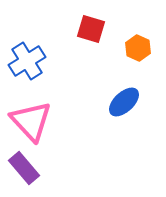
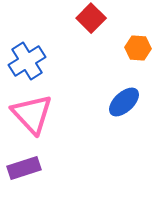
red square: moved 11 px up; rotated 28 degrees clockwise
orange hexagon: rotated 20 degrees counterclockwise
pink triangle: moved 1 px right, 7 px up
purple rectangle: rotated 68 degrees counterclockwise
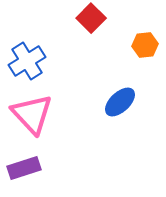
orange hexagon: moved 7 px right, 3 px up; rotated 10 degrees counterclockwise
blue ellipse: moved 4 px left
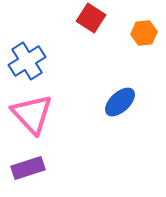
red square: rotated 12 degrees counterclockwise
orange hexagon: moved 1 px left, 12 px up
purple rectangle: moved 4 px right
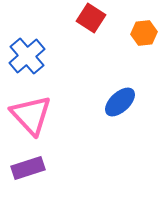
blue cross: moved 5 px up; rotated 9 degrees counterclockwise
pink triangle: moved 1 px left, 1 px down
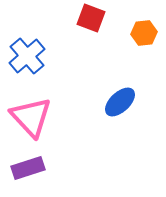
red square: rotated 12 degrees counterclockwise
pink triangle: moved 2 px down
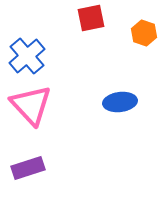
red square: rotated 32 degrees counterclockwise
orange hexagon: rotated 25 degrees clockwise
blue ellipse: rotated 36 degrees clockwise
pink triangle: moved 12 px up
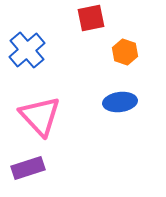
orange hexagon: moved 19 px left, 19 px down
blue cross: moved 6 px up
pink triangle: moved 9 px right, 11 px down
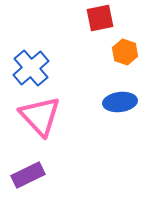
red square: moved 9 px right
blue cross: moved 4 px right, 18 px down
purple rectangle: moved 7 px down; rotated 8 degrees counterclockwise
